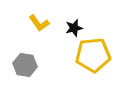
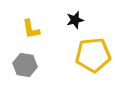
yellow L-shape: moved 8 px left, 6 px down; rotated 25 degrees clockwise
black star: moved 1 px right, 8 px up
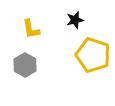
yellow pentagon: rotated 24 degrees clockwise
gray hexagon: rotated 20 degrees clockwise
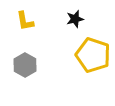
black star: moved 1 px up
yellow L-shape: moved 6 px left, 8 px up
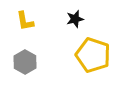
gray hexagon: moved 3 px up
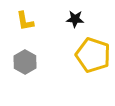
black star: rotated 18 degrees clockwise
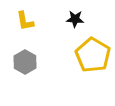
yellow pentagon: rotated 12 degrees clockwise
